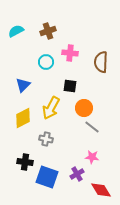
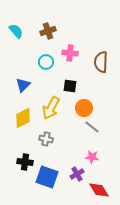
cyan semicircle: rotated 77 degrees clockwise
red diamond: moved 2 px left
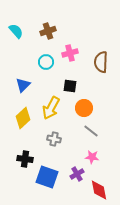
pink cross: rotated 21 degrees counterclockwise
yellow diamond: rotated 15 degrees counterclockwise
gray line: moved 1 px left, 4 px down
gray cross: moved 8 px right
black cross: moved 3 px up
red diamond: rotated 20 degrees clockwise
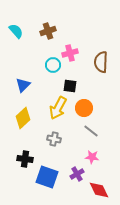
cyan circle: moved 7 px right, 3 px down
yellow arrow: moved 7 px right
red diamond: rotated 15 degrees counterclockwise
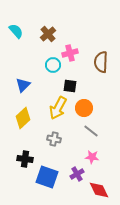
brown cross: moved 3 px down; rotated 21 degrees counterclockwise
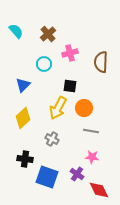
cyan circle: moved 9 px left, 1 px up
gray line: rotated 28 degrees counterclockwise
gray cross: moved 2 px left; rotated 16 degrees clockwise
purple cross: rotated 24 degrees counterclockwise
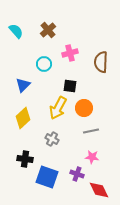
brown cross: moved 4 px up
gray line: rotated 21 degrees counterclockwise
purple cross: rotated 16 degrees counterclockwise
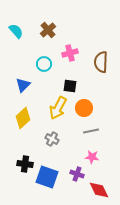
black cross: moved 5 px down
